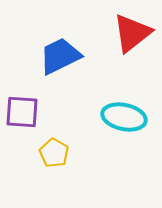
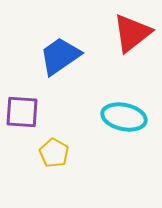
blue trapezoid: rotated 9 degrees counterclockwise
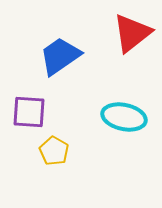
purple square: moved 7 px right
yellow pentagon: moved 2 px up
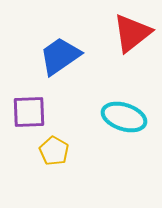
purple square: rotated 6 degrees counterclockwise
cyan ellipse: rotated 6 degrees clockwise
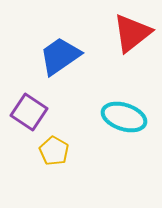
purple square: rotated 36 degrees clockwise
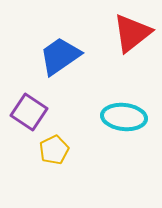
cyan ellipse: rotated 12 degrees counterclockwise
yellow pentagon: moved 1 px up; rotated 16 degrees clockwise
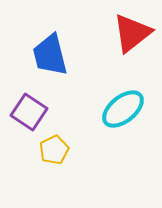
blue trapezoid: moved 10 px left, 1 px up; rotated 69 degrees counterclockwise
cyan ellipse: moved 1 px left, 8 px up; rotated 45 degrees counterclockwise
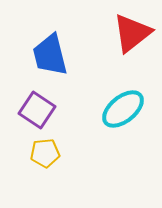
purple square: moved 8 px right, 2 px up
yellow pentagon: moved 9 px left, 3 px down; rotated 20 degrees clockwise
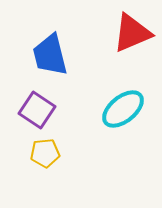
red triangle: rotated 15 degrees clockwise
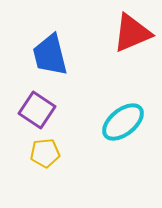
cyan ellipse: moved 13 px down
